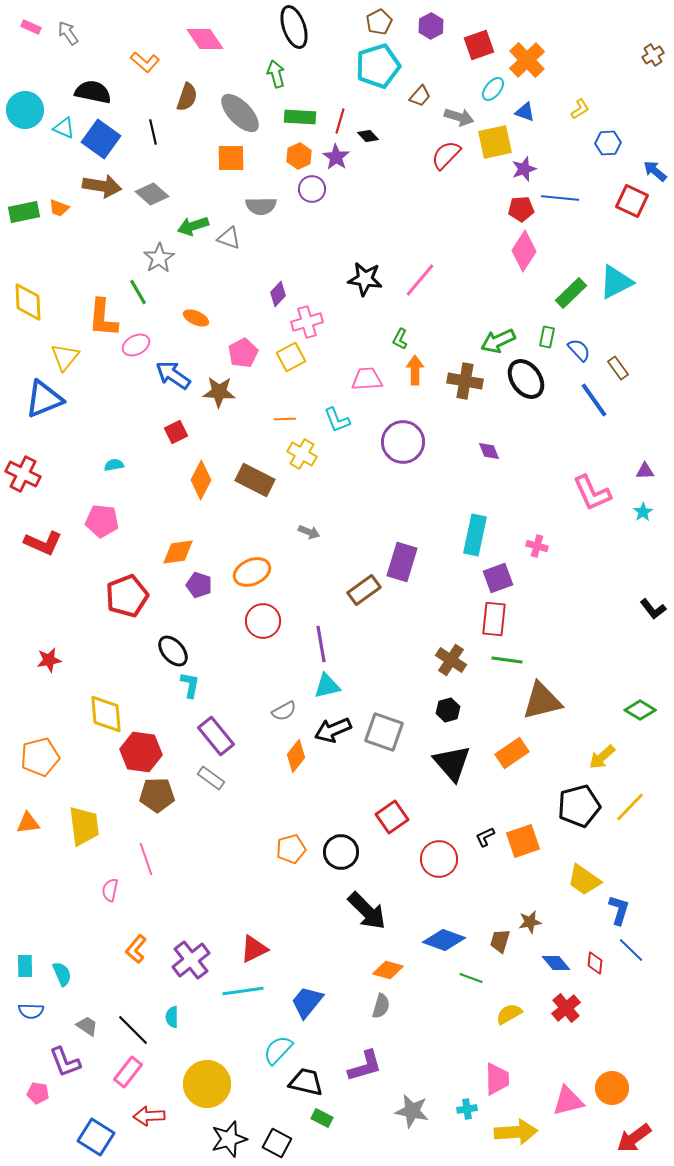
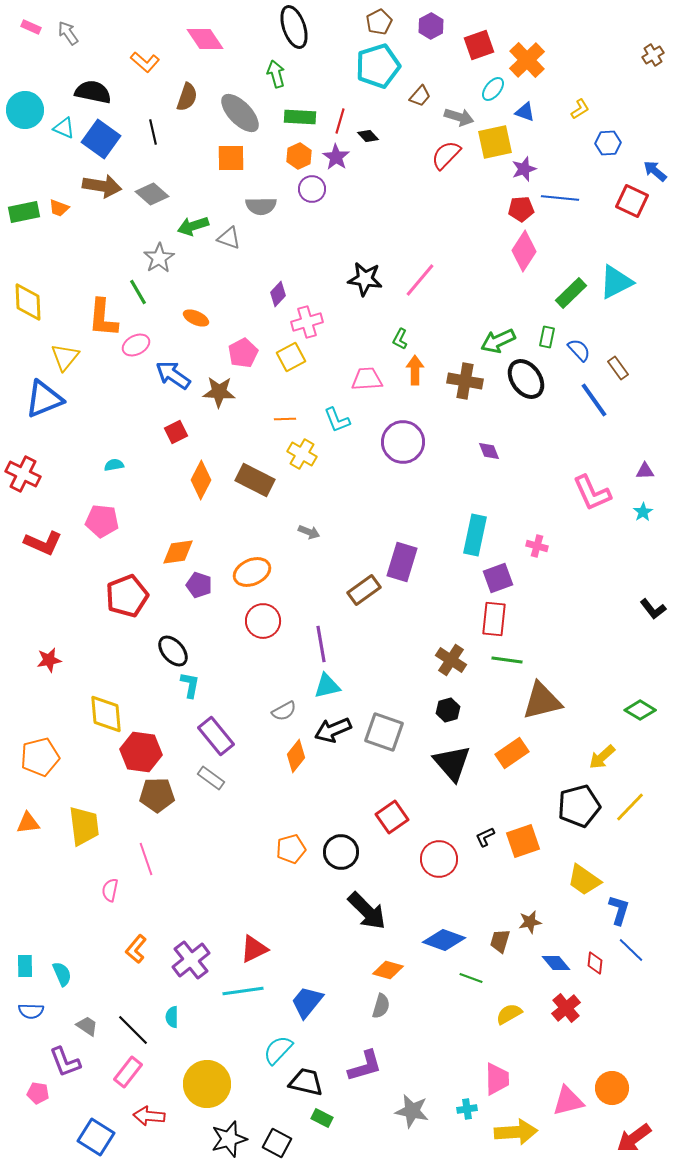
red arrow at (149, 1116): rotated 8 degrees clockwise
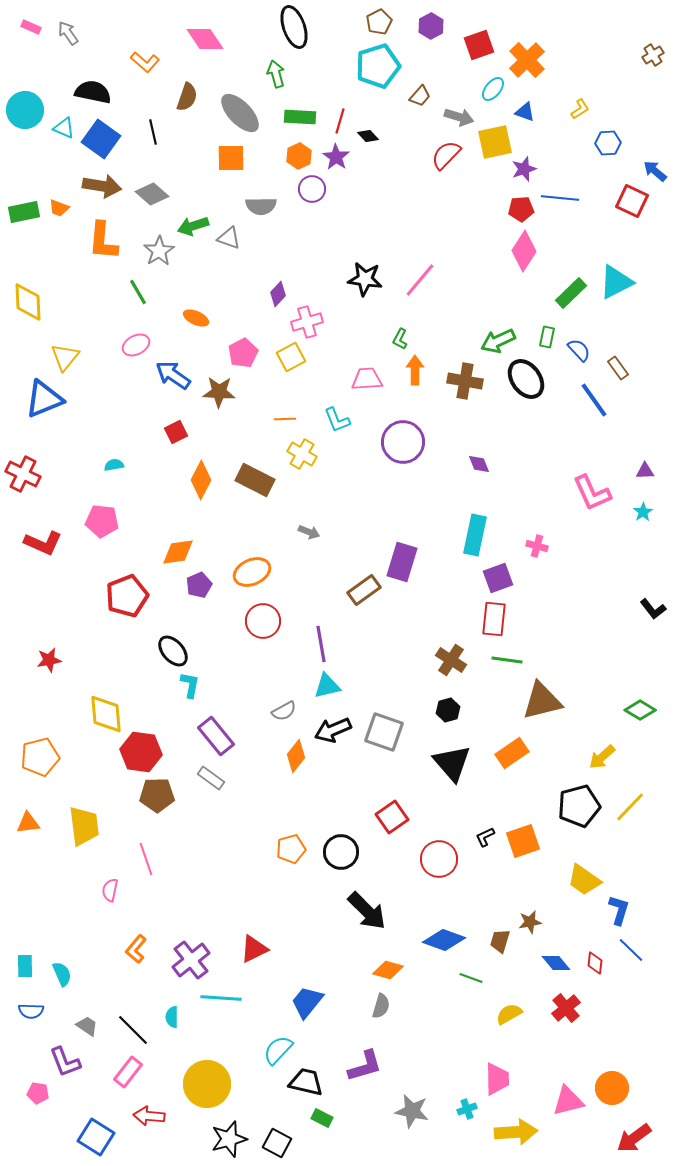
gray star at (159, 258): moved 7 px up
orange L-shape at (103, 318): moved 77 px up
purple diamond at (489, 451): moved 10 px left, 13 px down
purple pentagon at (199, 585): rotated 30 degrees clockwise
cyan line at (243, 991): moved 22 px left, 7 px down; rotated 12 degrees clockwise
cyan cross at (467, 1109): rotated 12 degrees counterclockwise
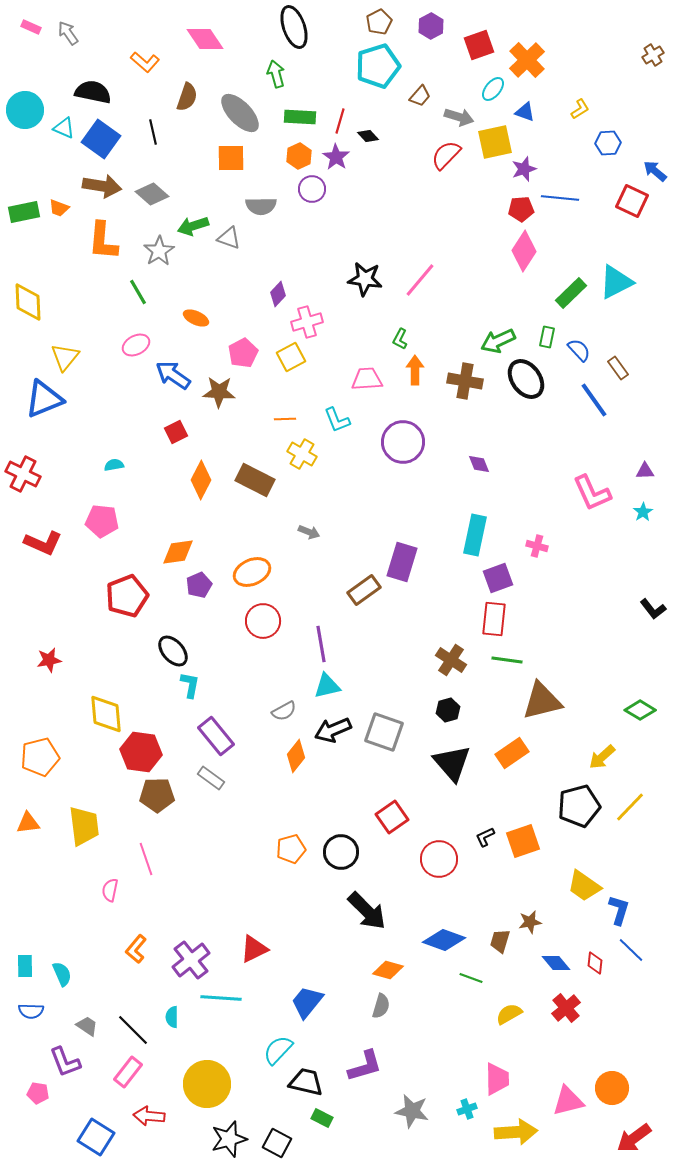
yellow trapezoid at (584, 880): moved 6 px down
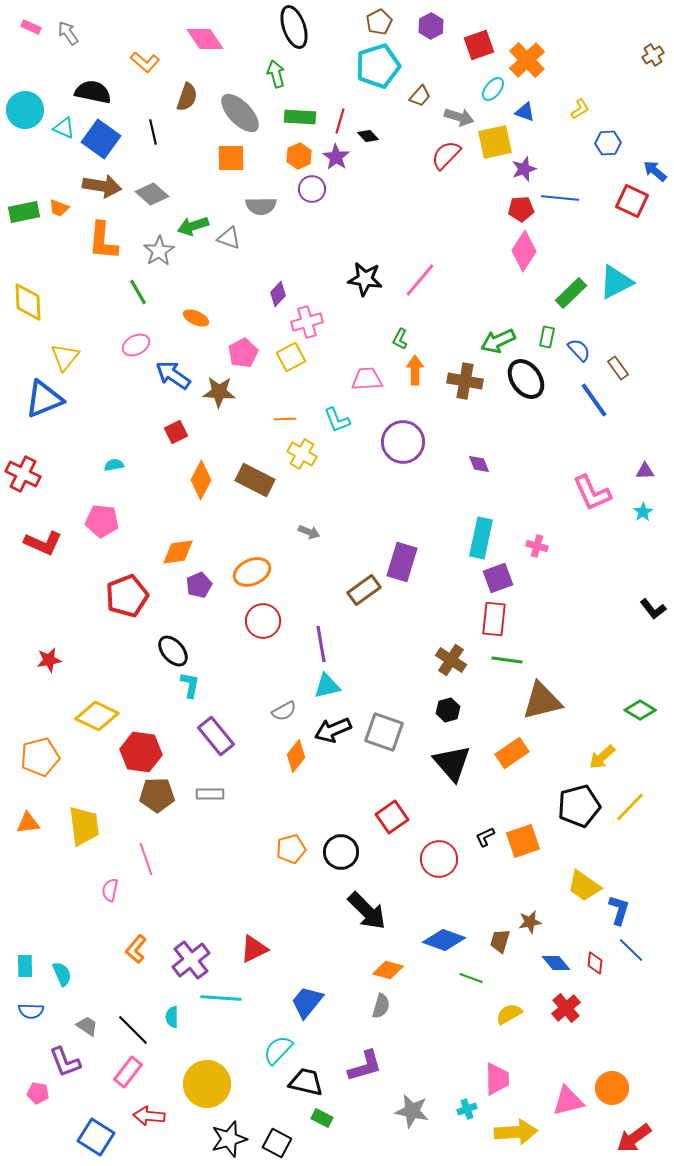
cyan rectangle at (475, 535): moved 6 px right, 3 px down
yellow diamond at (106, 714): moved 9 px left, 2 px down; rotated 60 degrees counterclockwise
gray rectangle at (211, 778): moved 1 px left, 16 px down; rotated 36 degrees counterclockwise
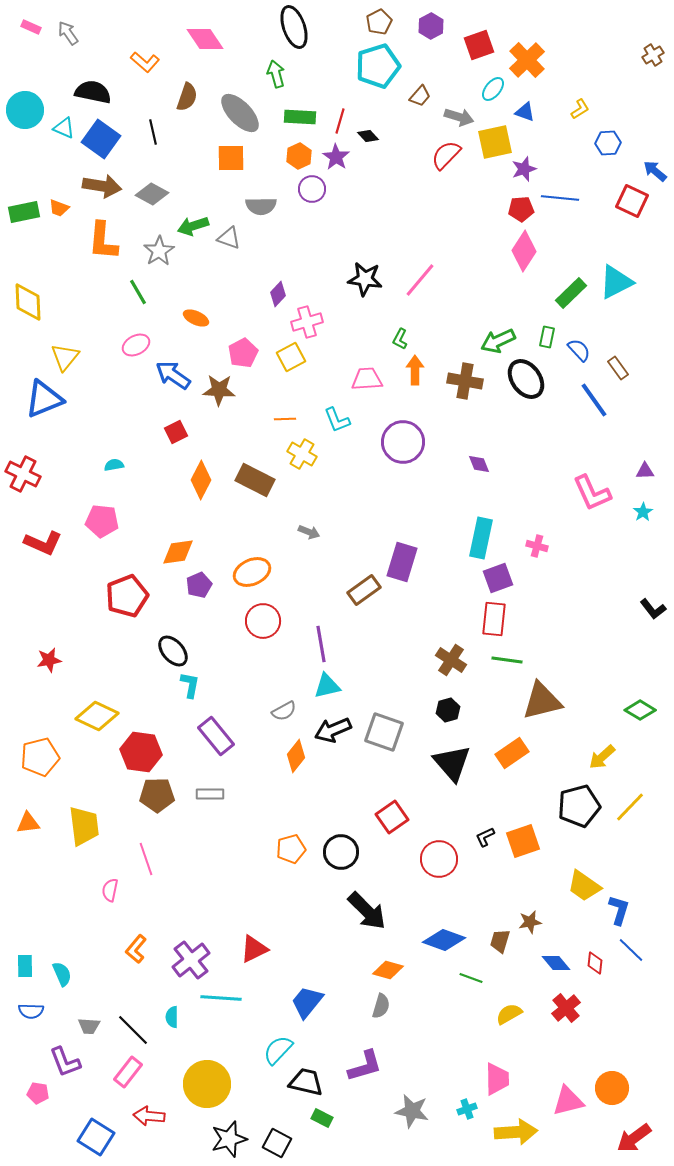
gray diamond at (152, 194): rotated 12 degrees counterclockwise
brown star at (219, 392): moved 2 px up
gray trapezoid at (87, 1026): moved 2 px right; rotated 150 degrees clockwise
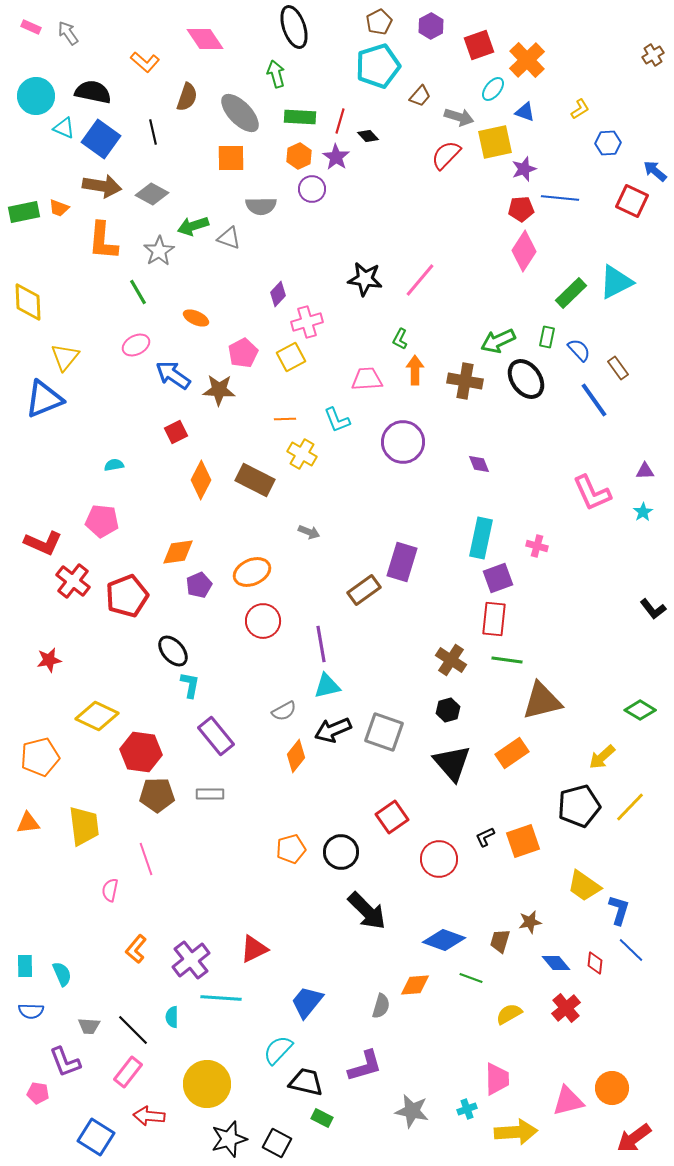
cyan circle at (25, 110): moved 11 px right, 14 px up
red cross at (23, 474): moved 50 px right, 107 px down; rotated 12 degrees clockwise
orange diamond at (388, 970): moved 27 px right, 15 px down; rotated 20 degrees counterclockwise
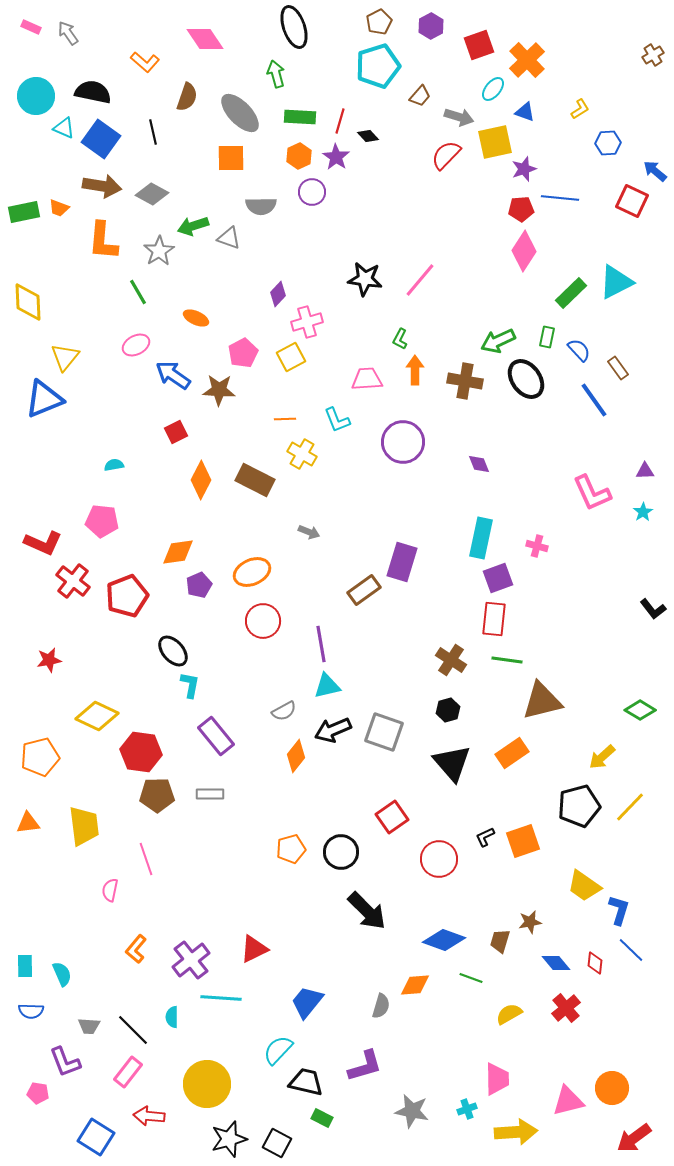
purple circle at (312, 189): moved 3 px down
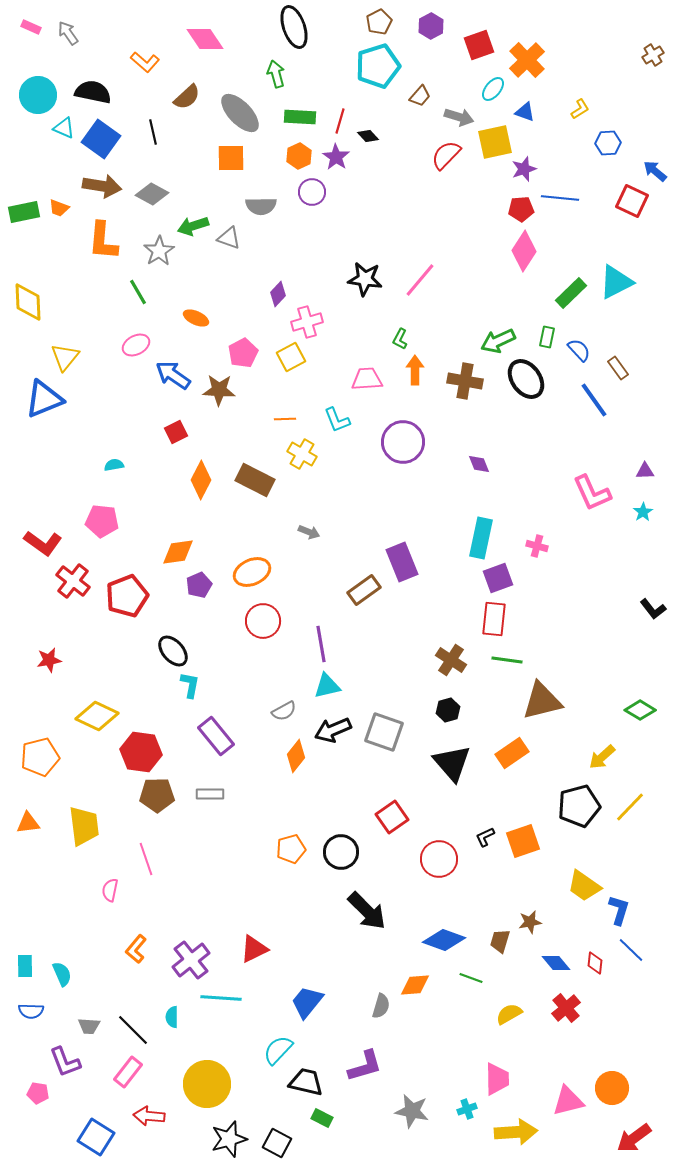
cyan circle at (36, 96): moved 2 px right, 1 px up
brown semicircle at (187, 97): rotated 28 degrees clockwise
red L-shape at (43, 543): rotated 12 degrees clockwise
purple rectangle at (402, 562): rotated 39 degrees counterclockwise
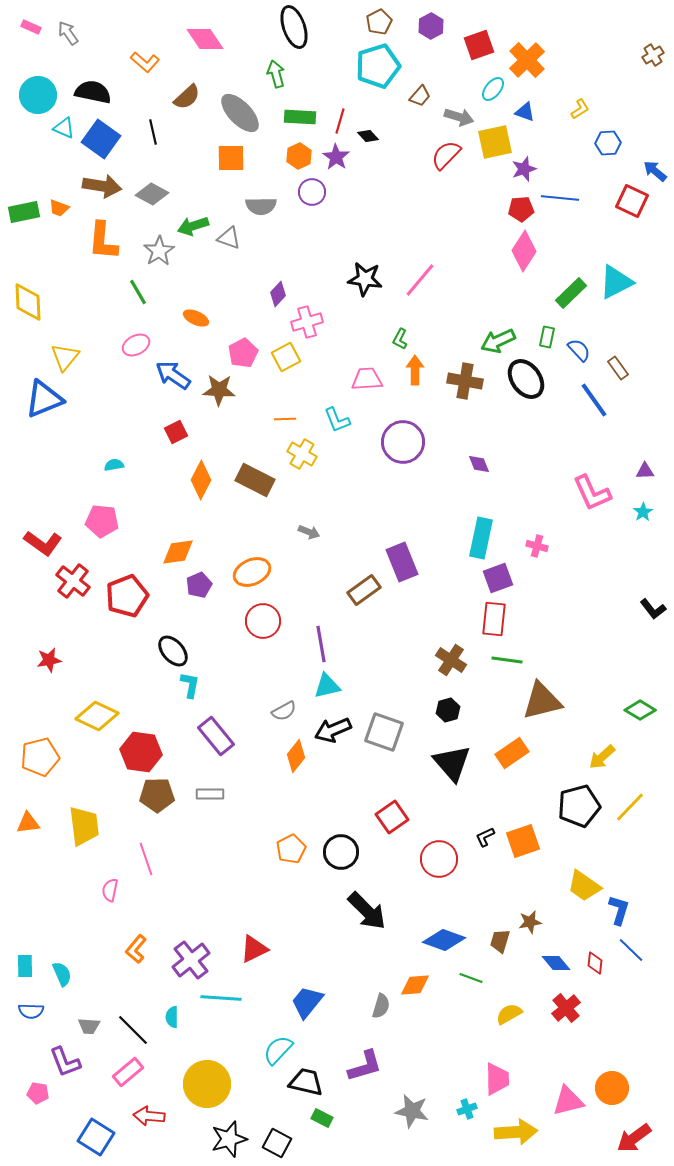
yellow square at (291, 357): moved 5 px left
orange pentagon at (291, 849): rotated 12 degrees counterclockwise
pink rectangle at (128, 1072): rotated 12 degrees clockwise
